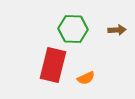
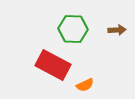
red rectangle: rotated 76 degrees counterclockwise
orange semicircle: moved 1 px left, 7 px down
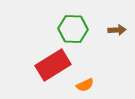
red rectangle: rotated 60 degrees counterclockwise
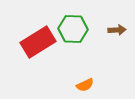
red rectangle: moved 15 px left, 23 px up
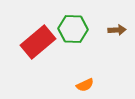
red rectangle: rotated 8 degrees counterclockwise
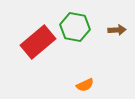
green hexagon: moved 2 px right, 2 px up; rotated 8 degrees clockwise
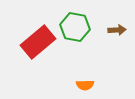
orange semicircle: rotated 24 degrees clockwise
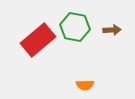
brown arrow: moved 5 px left
red rectangle: moved 2 px up
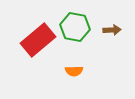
orange semicircle: moved 11 px left, 14 px up
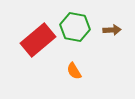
orange semicircle: rotated 60 degrees clockwise
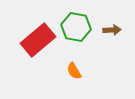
green hexagon: moved 1 px right
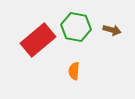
brown arrow: rotated 18 degrees clockwise
orange semicircle: rotated 36 degrees clockwise
